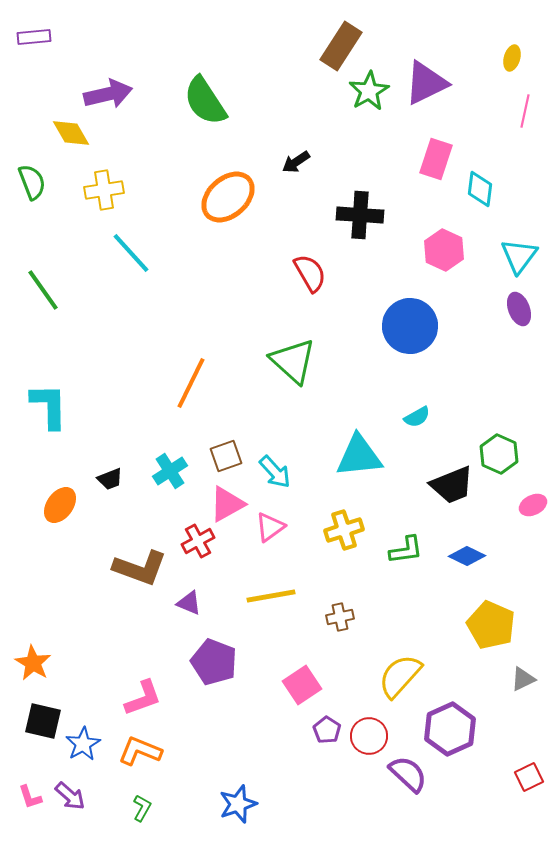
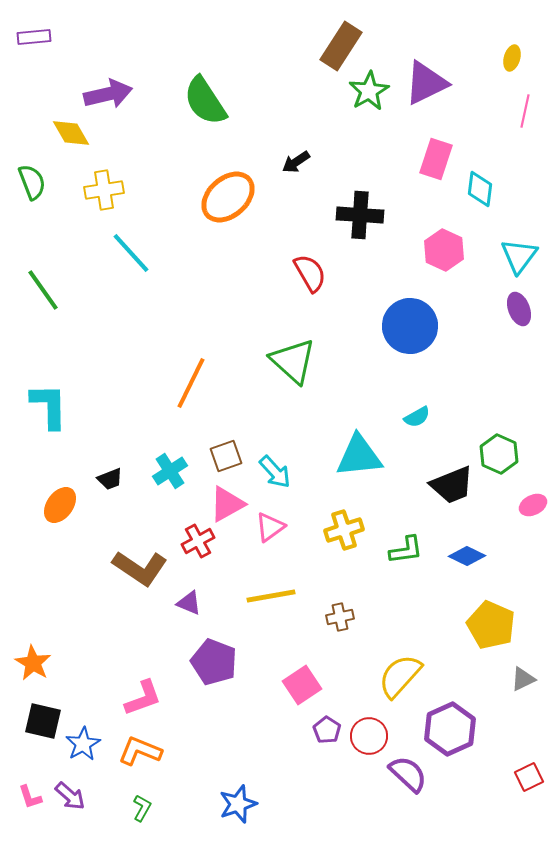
brown L-shape at (140, 568): rotated 14 degrees clockwise
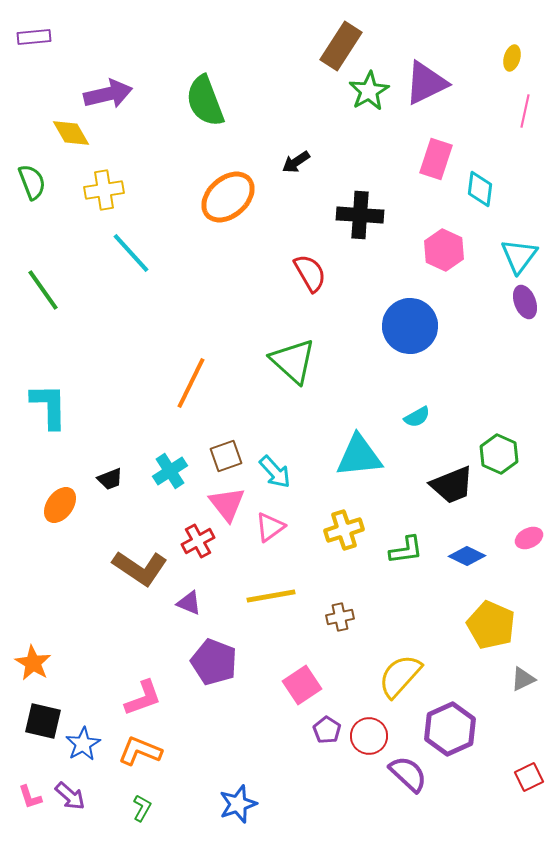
green semicircle at (205, 101): rotated 12 degrees clockwise
purple ellipse at (519, 309): moved 6 px right, 7 px up
pink triangle at (227, 504): rotated 39 degrees counterclockwise
pink ellipse at (533, 505): moved 4 px left, 33 px down
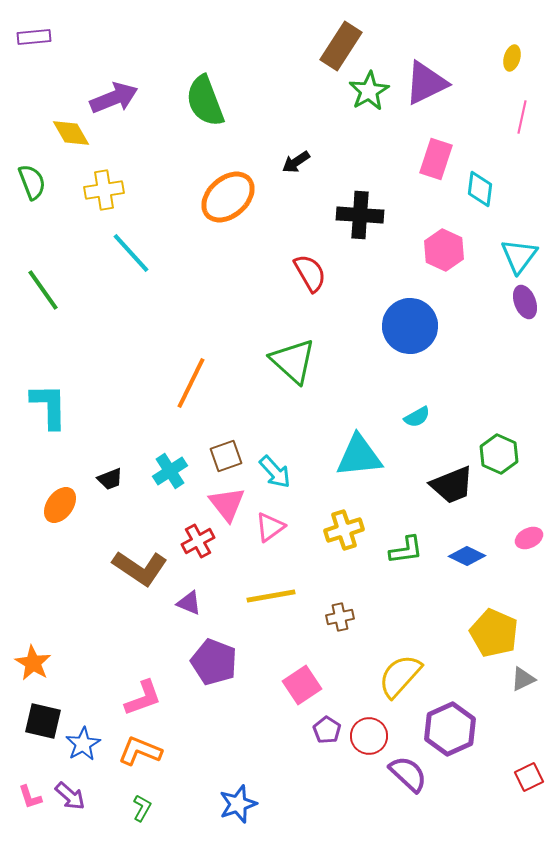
purple arrow at (108, 94): moved 6 px right, 4 px down; rotated 9 degrees counterclockwise
pink line at (525, 111): moved 3 px left, 6 px down
yellow pentagon at (491, 625): moved 3 px right, 8 px down
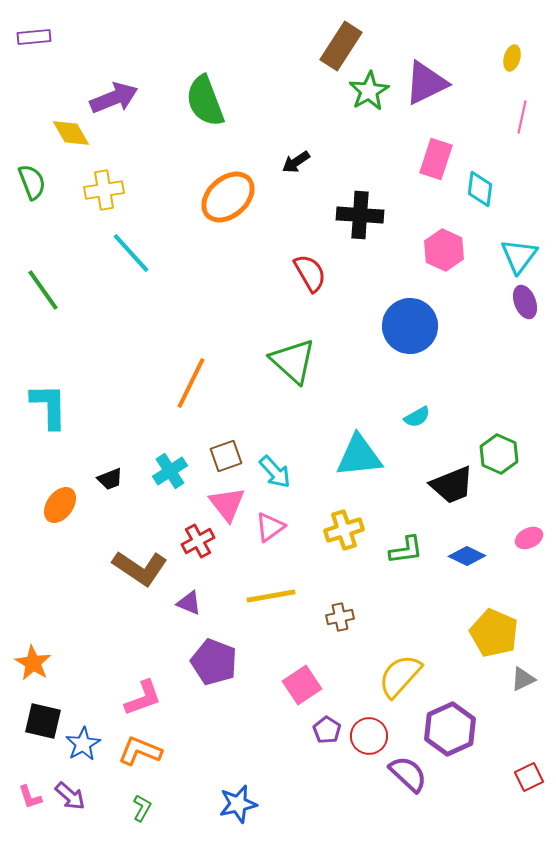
blue star at (238, 804): rotated 6 degrees clockwise
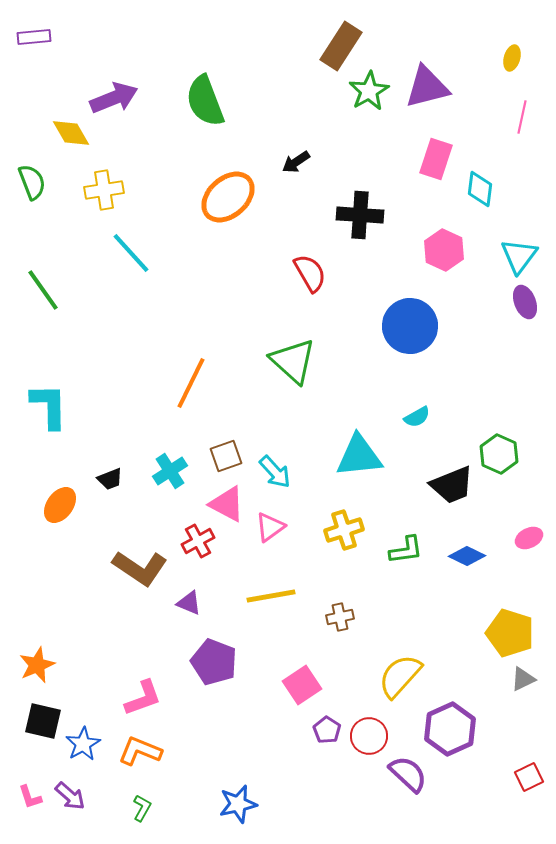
purple triangle at (426, 83): moved 1 px right, 4 px down; rotated 12 degrees clockwise
pink triangle at (227, 504): rotated 24 degrees counterclockwise
yellow pentagon at (494, 633): moved 16 px right; rotated 6 degrees counterclockwise
orange star at (33, 663): moved 4 px right, 2 px down; rotated 18 degrees clockwise
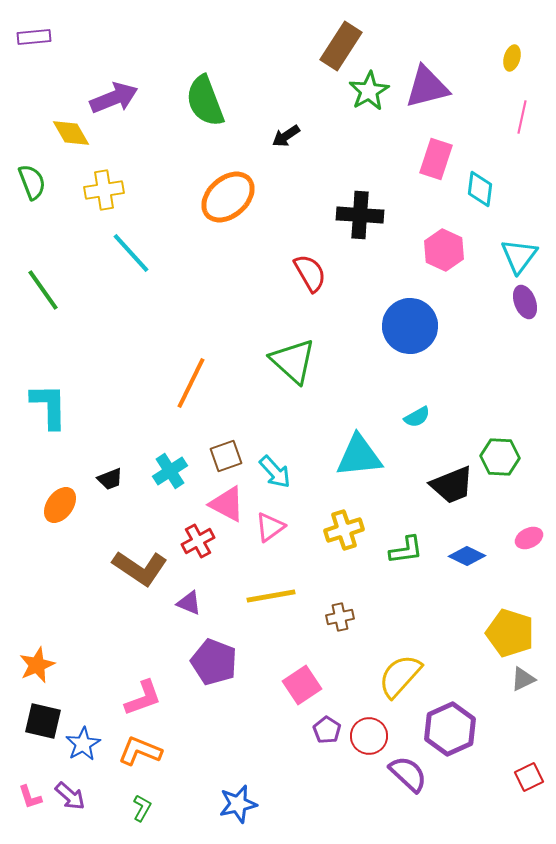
black arrow at (296, 162): moved 10 px left, 26 px up
green hexagon at (499, 454): moved 1 px right, 3 px down; rotated 21 degrees counterclockwise
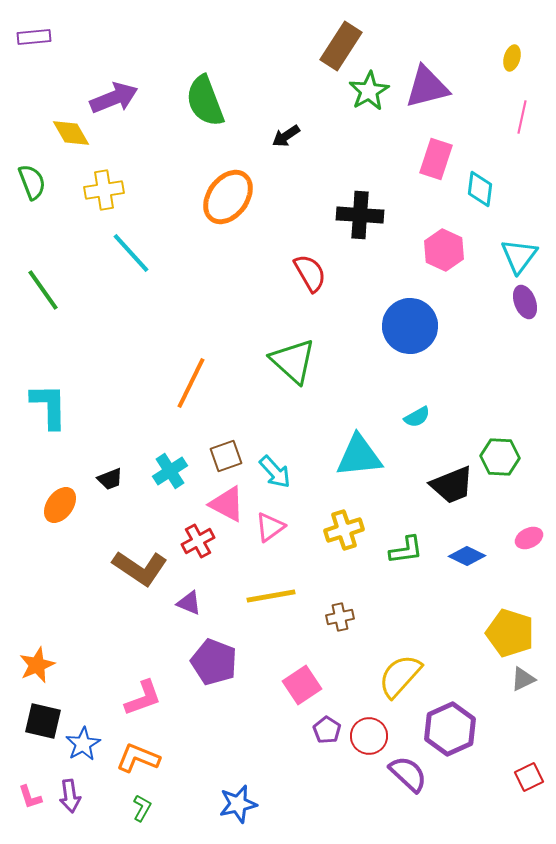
orange ellipse at (228, 197): rotated 12 degrees counterclockwise
orange L-shape at (140, 751): moved 2 px left, 7 px down
purple arrow at (70, 796): rotated 40 degrees clockwise
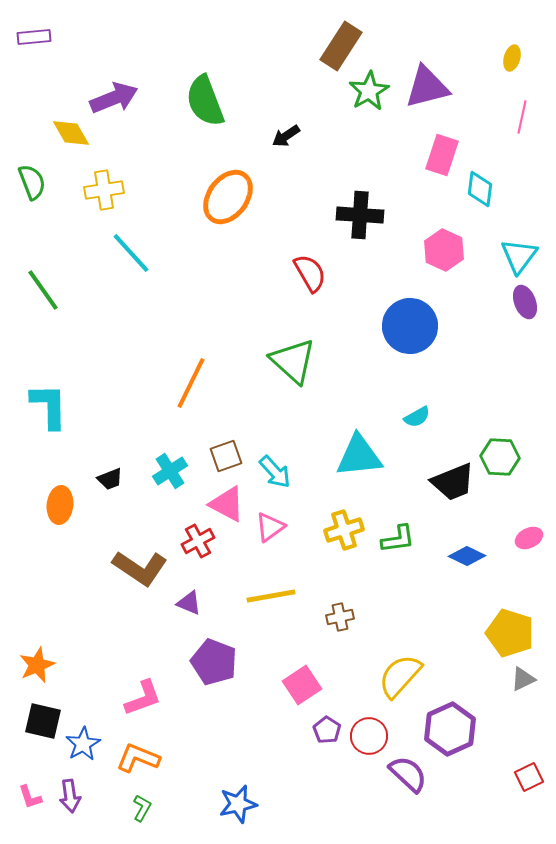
pink rectangle at (436, 159): moved 6 px right, 4 px up
black trapezoid at (452, 485): moved 1 px right, 3 px up
orange ellipse at (60, 505): rotated 30 degrees counterclockwise
green L-shape at (406, 550): moved 8 px left, 11 px up
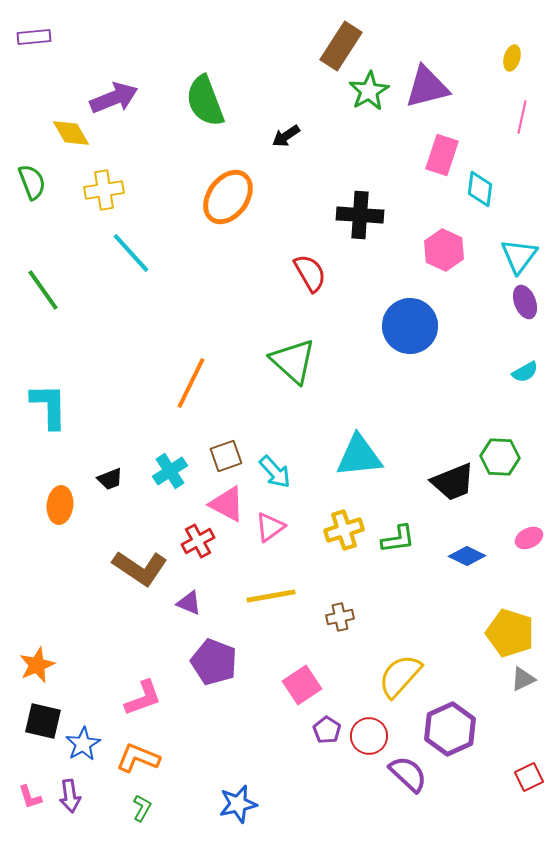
cyan semicircle at (417, 417): moved 108 px right, 45 px up
